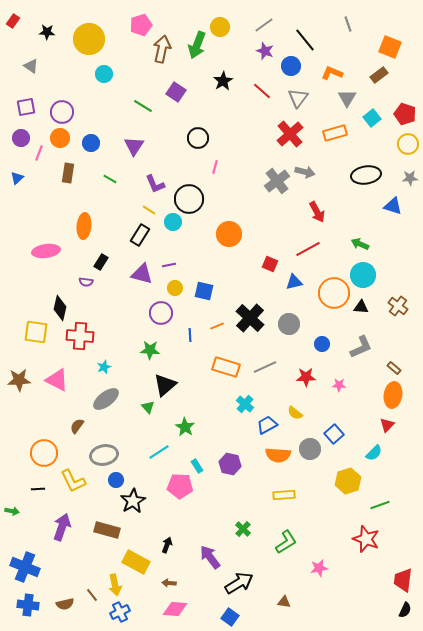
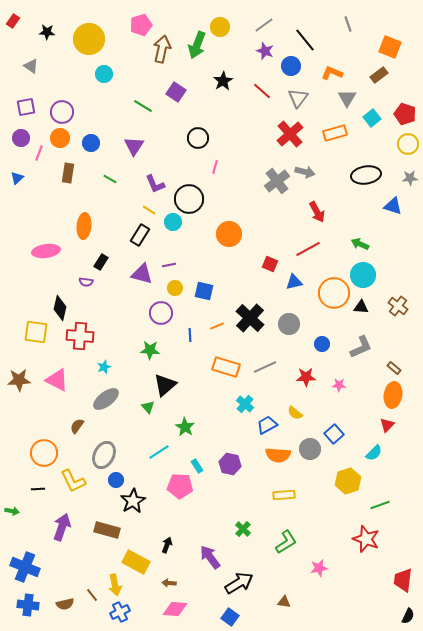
gray ellipse at (104, 455): rotated 52 degrees counterclockwise
black semicircle at (405, 610): moved 3 px right, 6 px down
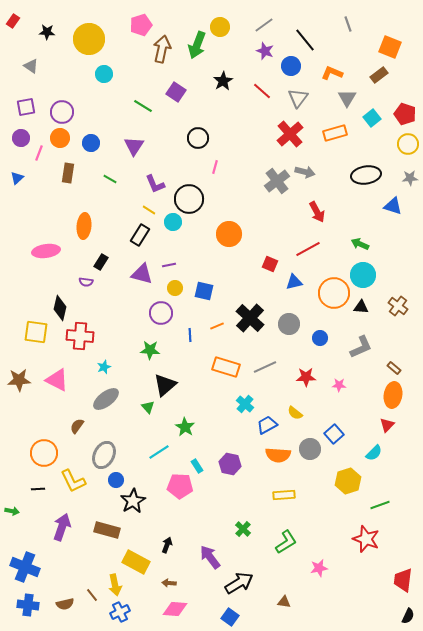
blue circle at (322, 344): moved 2 px left, 6 px up
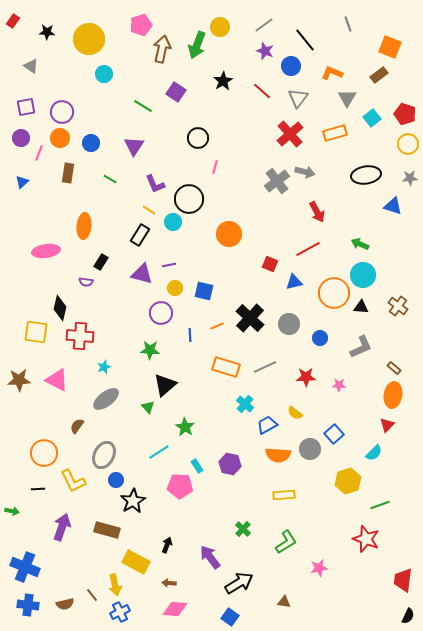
blue triangle at (17, 178): moved 5 px right, 4 px down
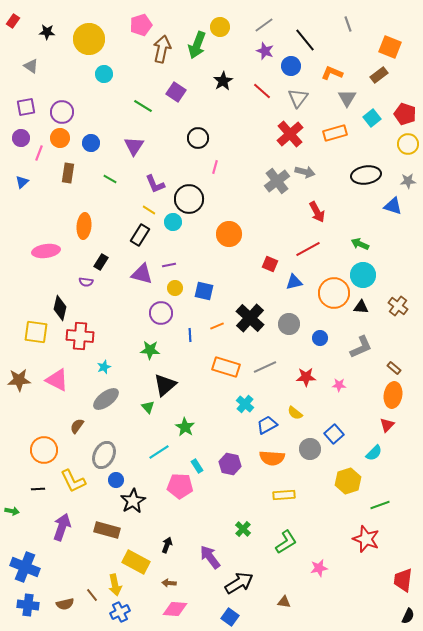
gray star at (410, 178): moved 2 px left, 3 px down
orange circle at (44, 453): moved 3 px up
orange semicircle at (278, 455): moved 6 px left, 3 px down
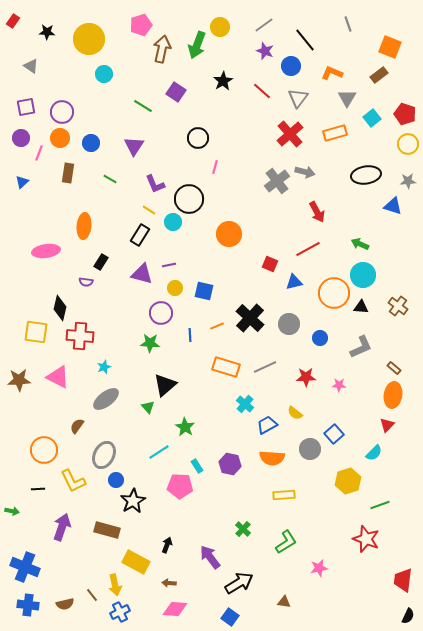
green star at (150, 350): moved 7 px up
pink triangle at (57, 380): moved 1 px right, 3 px up
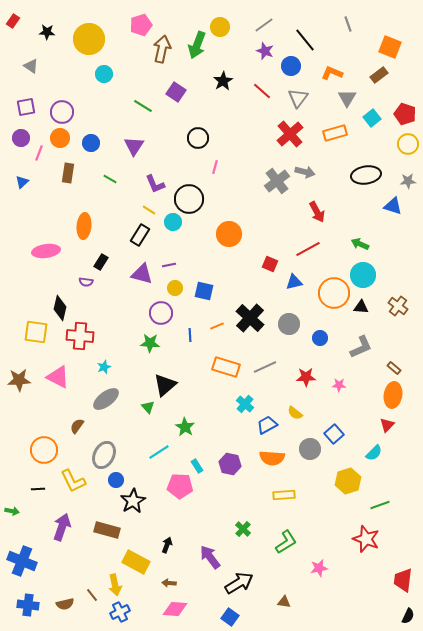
blue cross at (25, 567): moved 3 px left, 6 px up
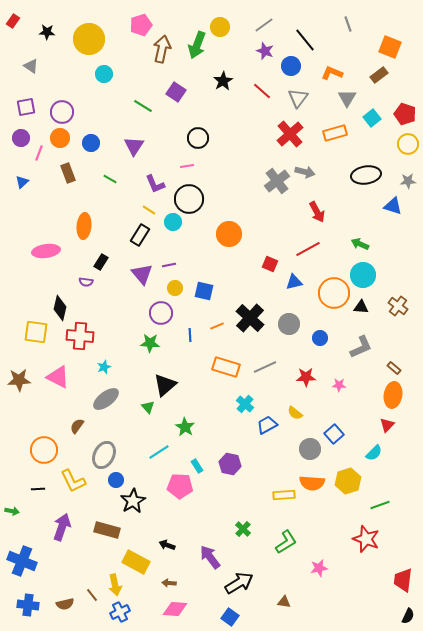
pink line at (215, 167): moved 28 px left, 1 px up; rotated 64 degrees clockwise
brown rectangle at (68, 173): rotated 30 degrees counterclockwise
purple triangle at (142, 274): rotated 35 degrees clockwise
orange semicircle at (272, 458): moved 40 px right, 25 px down
black arrow at (167, 545): rotated 91 degrees counterclockwise
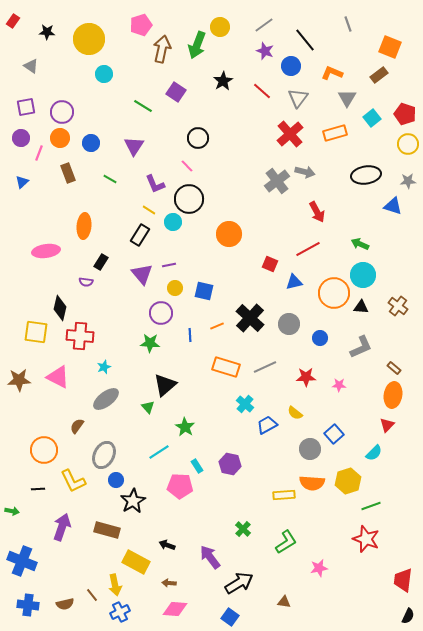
pink line at (187, 166): rotated 56 degrees clockwise
green line at (380, 505): moved 9 px left, 1 px down
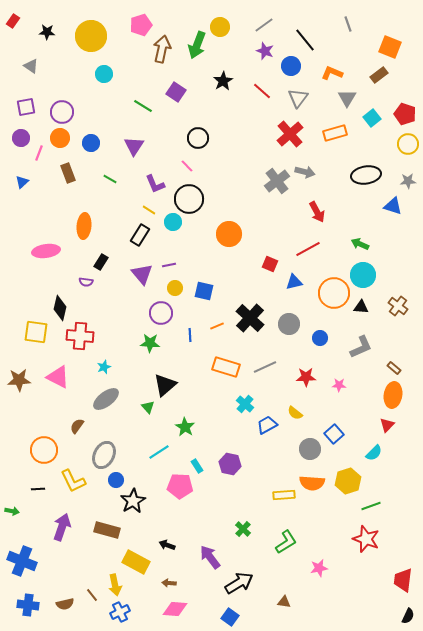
yellow circle at (89, 39): moved 2 px right, 3 px up
